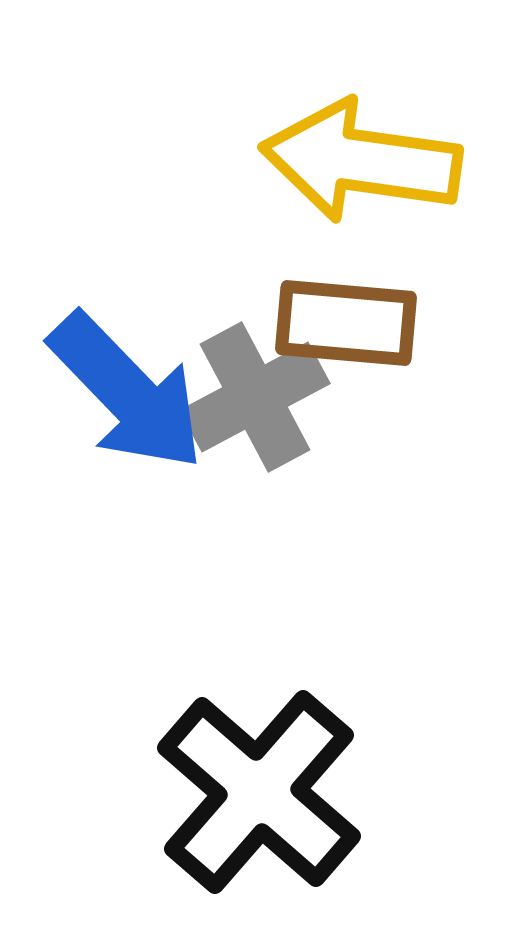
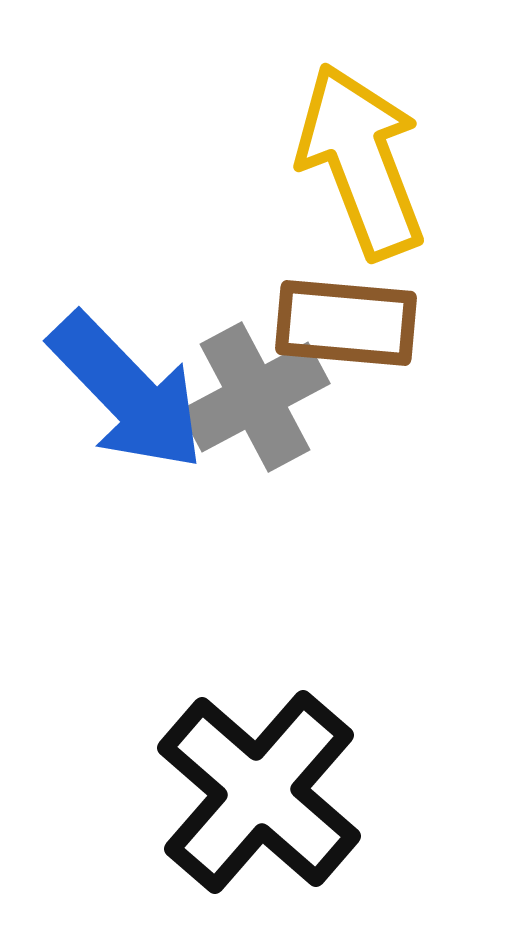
yellow arrow: rotated 61 degrees clockwise
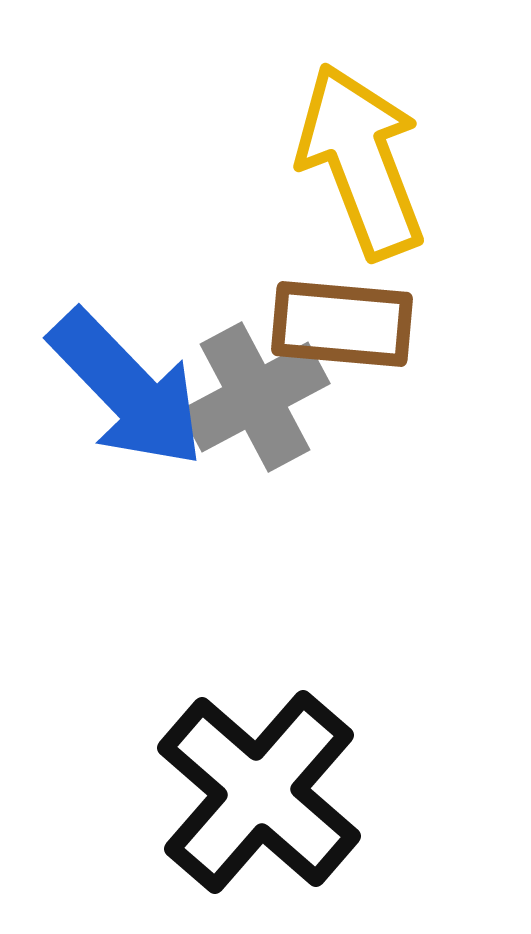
brown rectangle: moved 4 px left, 1 px down
blue arrow: moved 3 px up
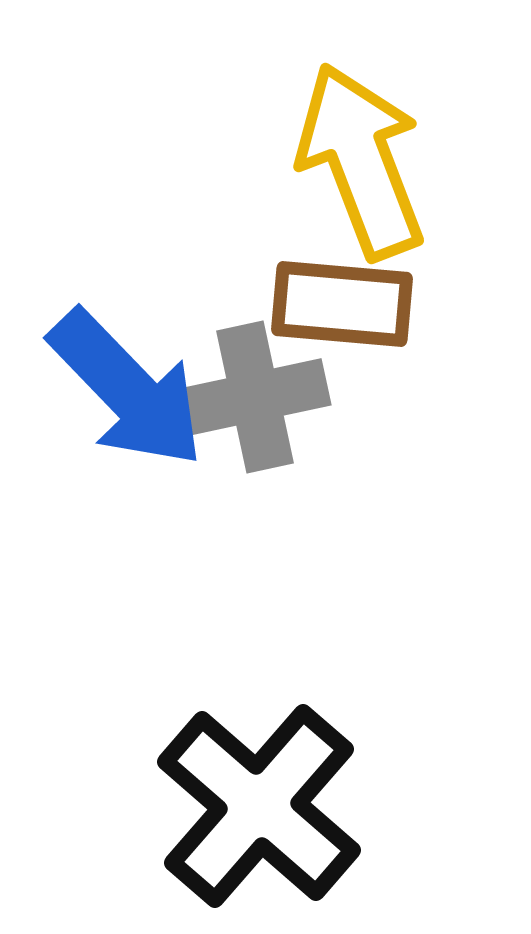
brown rectangle: moved 20 px up
gray cross: rotated 16 degrees clockwise
black cross: moved 14 px down
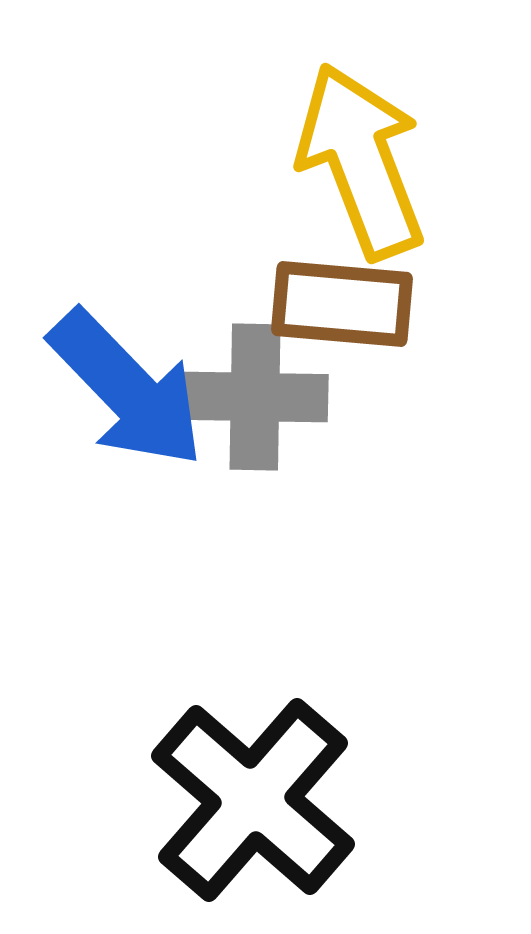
gray cross: rotated 13 degrees clockwise
black cross: moved 6 px left, 6 px up
